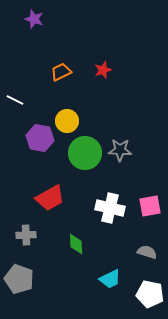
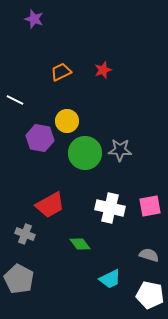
red trapezoid: moved 7 px down
gray cross: moved 1 px left, 1 px up; rotated 24 degrees clockwise
green diamond: moved 4 px right; rotated 35 degrees counterclockwise
gray semicircle: moved 2 px right, 3 px down
gray pentagon: rotated 8 degrees clockwise
white pentagon: moved 1 px down
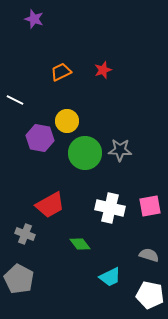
cyan trapezoid: moved 2 px up
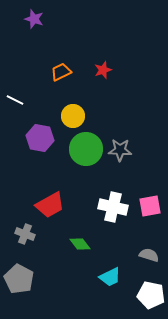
yellow circle: moved 6 px right, 5 px up
green circle: moved 1 px right, 4 px up
white cross: moved 3 px right, 1 px up
white pentagon: moved 1 px right
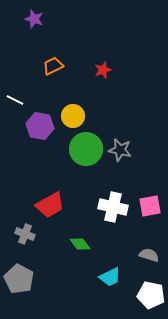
orange trapezoid: moved 8 px left, 6 px up
purple hexagon: moved 12 px up
gray star: rotated 10 degrees clockwise
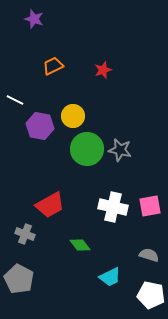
green circle: moved 1 px right
green diamond: moved 1 px down
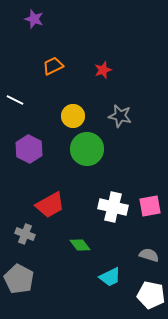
purple hexagon: moved 11 px left, 23 px down; rotated 16 degrees clockwise
gray star: moved 34 px up
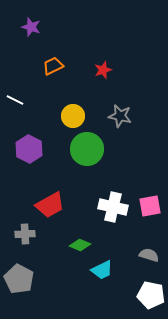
purple star: moved 3 px left, 8 px down
gray cross: rotated 24 degrees counterclockwise
green diamond: rotated 30 degrees counterclockwise
cyan trapezoid: moved 8 px left, 7 px up
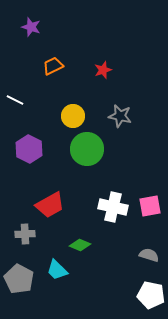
cyan trapezoid: moved 45 px left; rotated 70 degrees clockwise
